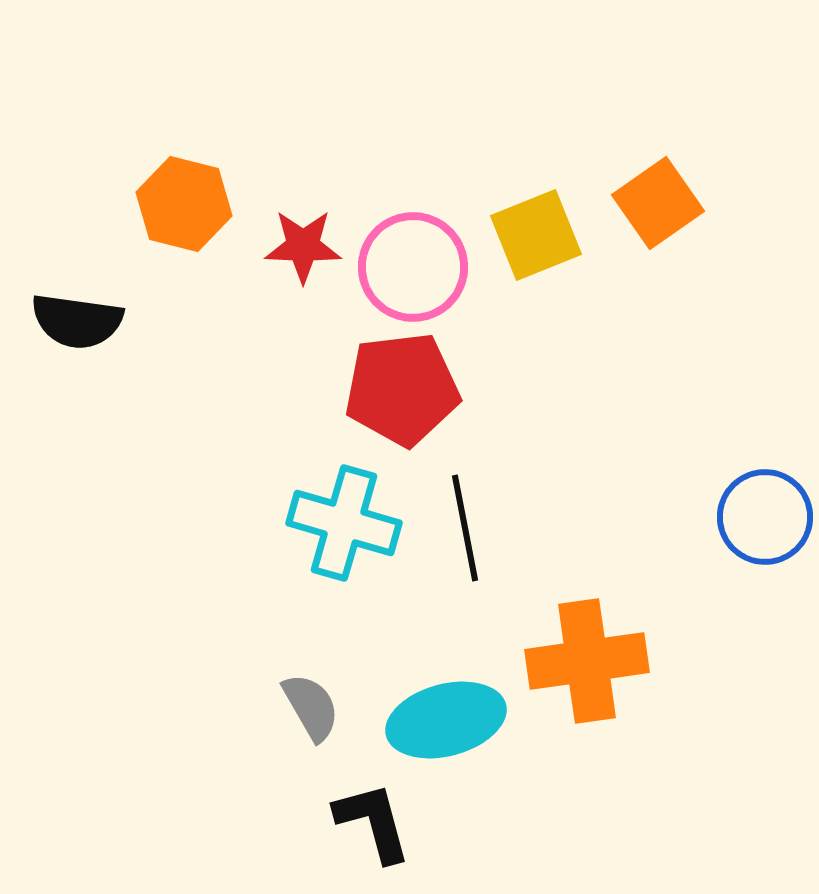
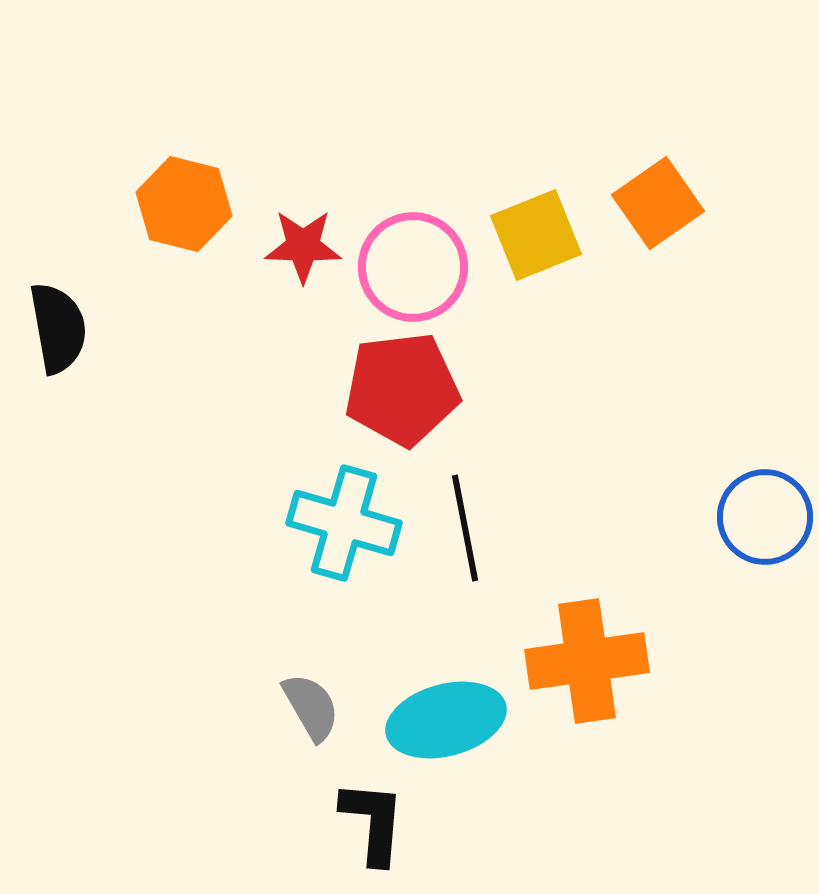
black semicircle: moved 19 px left, 7 px down; rotated 108 degrees counterclockwise
black L-shape: rotated 20 degrees clockwise
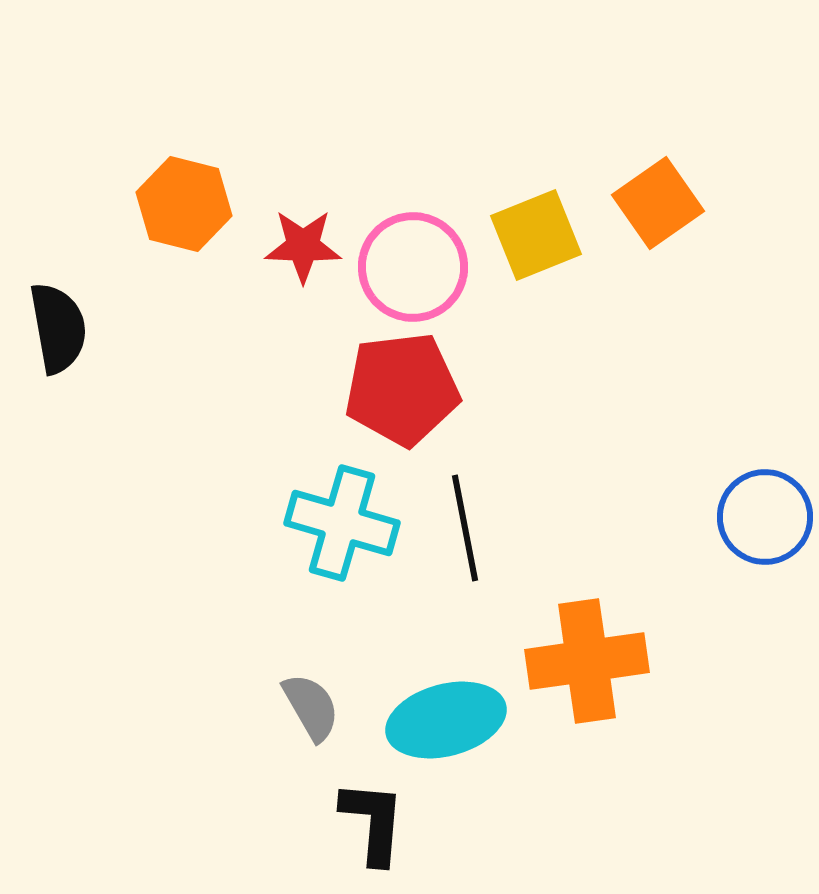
cyan cross: moved 2 px left
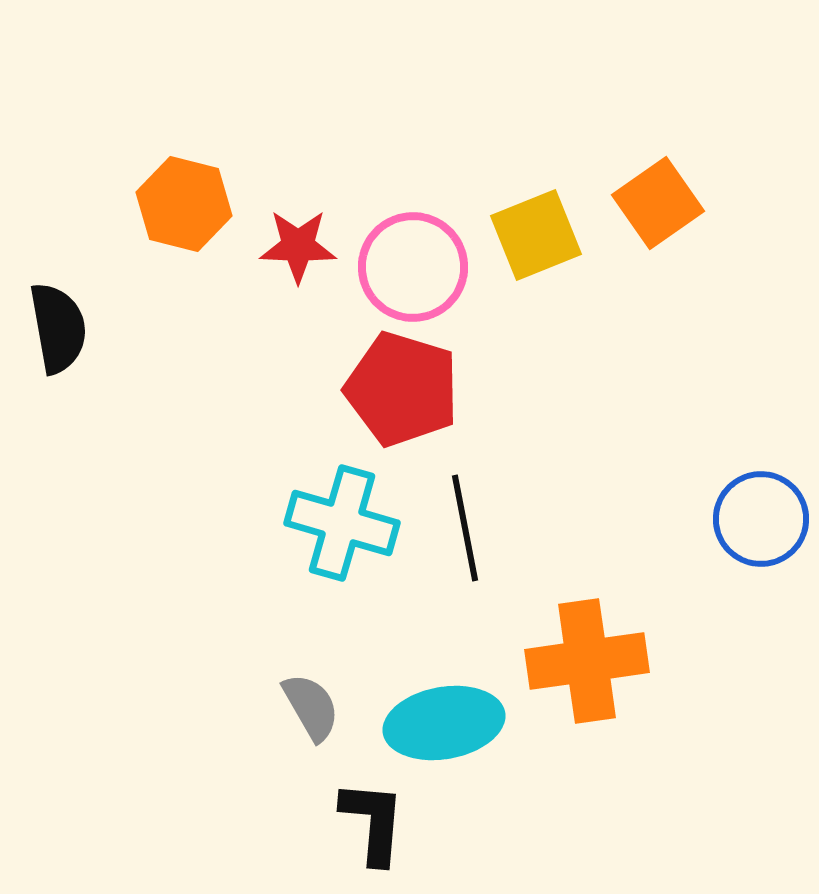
red star: moved 5 px left
red pentagon: rotated 24 degrees clockwise
blue circle: moved 4 px left, 2 px down
cyan ellipse: moved 2 px left, 3 px down; rotated 5 degrees clockwise
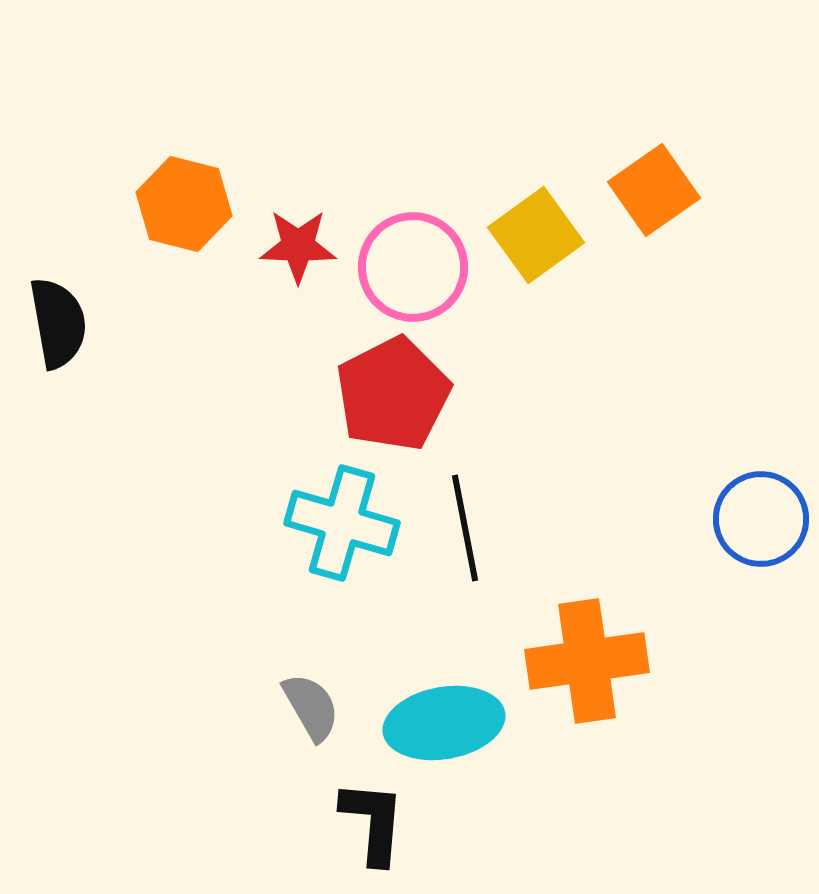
orange square: moved 4 px left, 13 px up
yellow square: rotated 14 degrees counterclockwise
black semicircle: moved 5 px up
red pentagon: moved 9 px left, 5 px down; rotated 28 degrees clockwise
